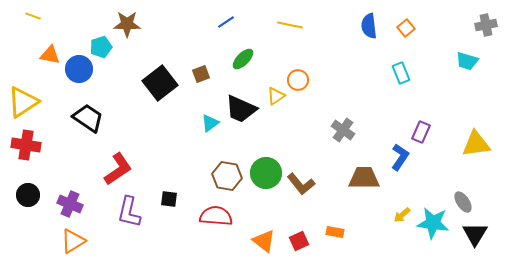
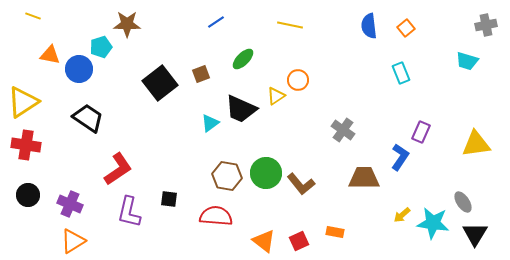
blue line at (226, 22): moved 10 px left
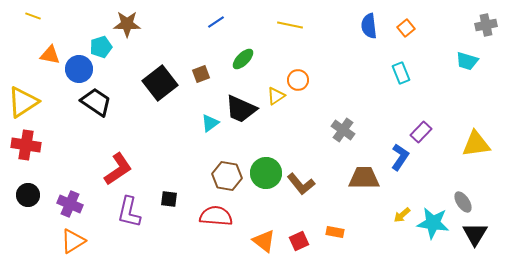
black trapezoid at (88, 118): moved 8 px right, 16 px up
purple rectangle at (421, 132): rotated 20 degrees clockwise
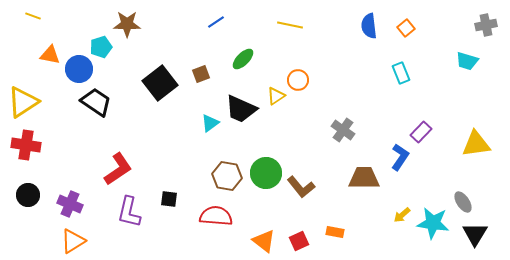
brown L-shape at (301, 184): moved 3 px down
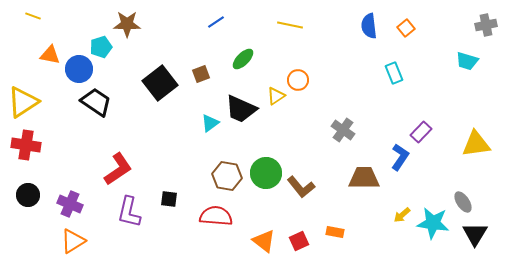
cyan rectangle at (401, 73): moved 7 px left
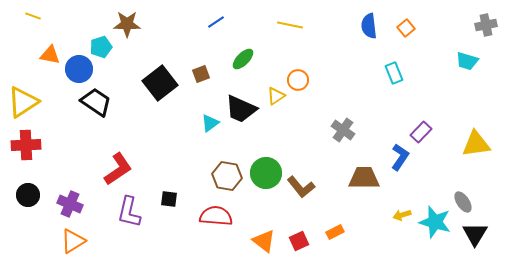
red cross at (26, 145): rotated 12 degrees counterclockwise
yellow arrow at (402, 215): rotated 24 degrees clockwise
cyan star at (433, 223): moved 2 px right, 1 px up; rotated 8 degrees clockwise
orange rectangle at (335, 232): rotated 36 degrees counterclockwise
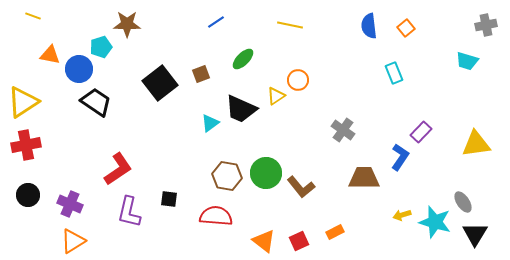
red cross at (26, 145): rotated 8 degrees counterclockwise
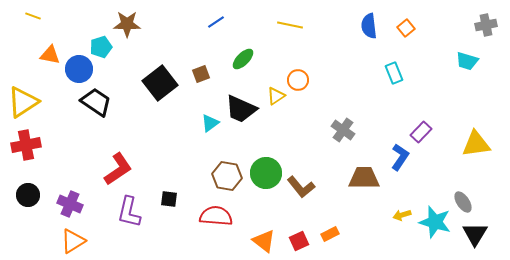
orange rectangle at (335, 232): moved 5 px left, 2 px down
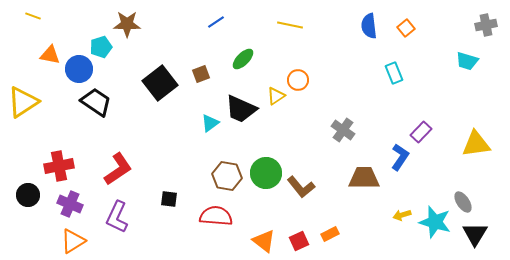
red cross at (26, 145): moved 33 px right, 21 px down
purple L-shape at (129, 212): moved 12 px left, 5 px down; rotated 12 degrees clockwise
